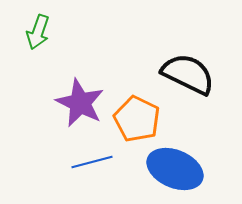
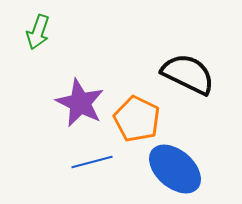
blue ellipse: rotated 18 degrees clockwise
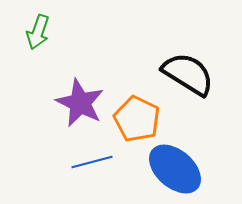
black semicircle: rotated 6 degrees clockwise
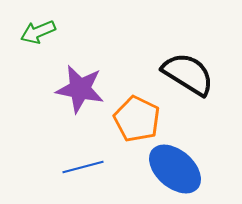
green arrow: rotated 48 degrees clockwise
purple star: moved 14 px up; rotated 15 degrees counterclockwise
blue line: moved 9 px left, 5 px down
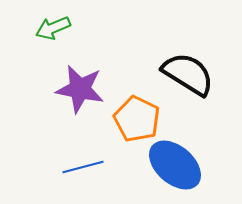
green arrow: moved 15 px right, 4 px up
blue ellipse: moved 4 px up
